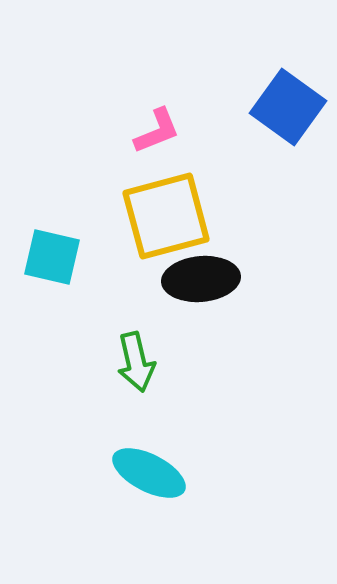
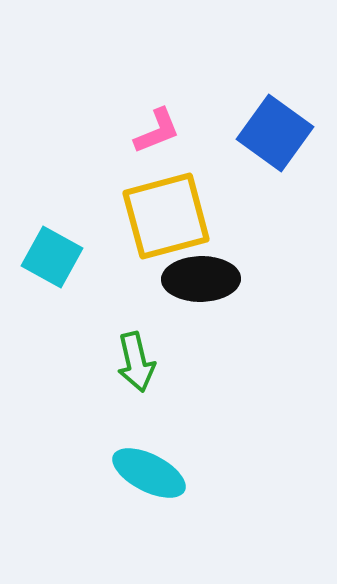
blue square: moved 13 px left, 26 px down
cyan square: rotated 16 degrees clockwise
black ellipse: rotated 4 degrees clockwise
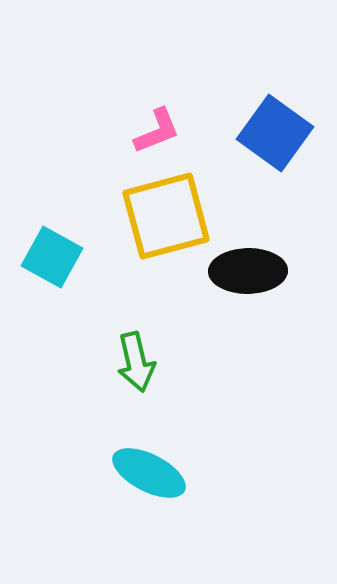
black ellipse: moved 47 px right, 8 px up
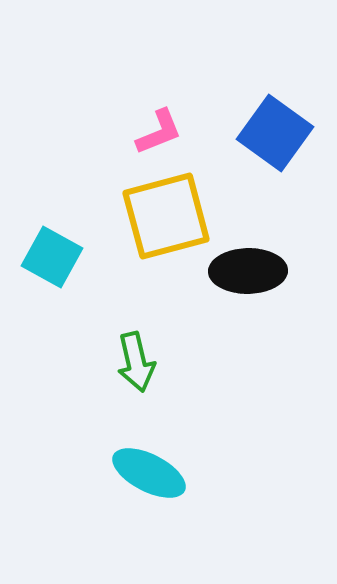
pink L-shape: moved 2 px right, 1 px down
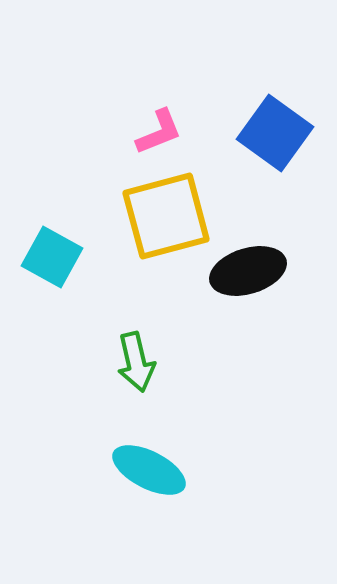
black ellipse: rotated 16 degrees counterclockwise
cyan ellipse: moved 3 px up
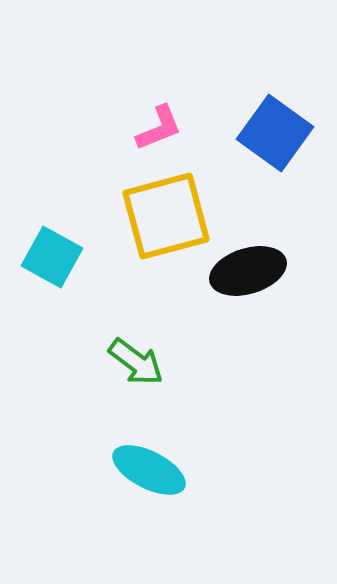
pink L-shape: moved 4 px up
green arrow: rotated 40 degrees counterclockwise
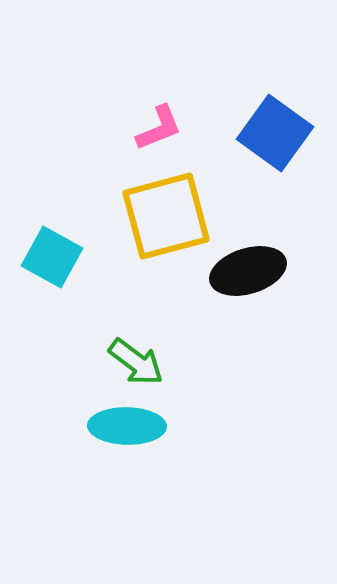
cyan ellipse: moved 22 px left, 44 px up; rotated 26 degrees counterclockwise
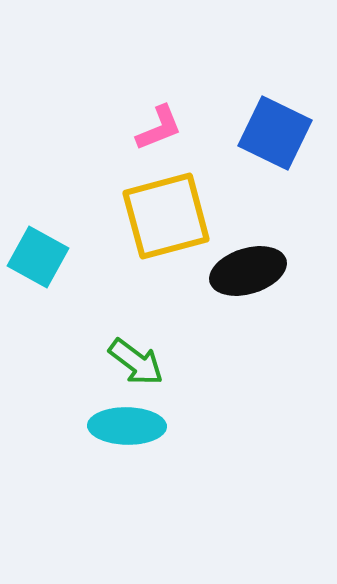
blue square: rotated 10 degrees counterclockwise
cyan square: moved 14 px left
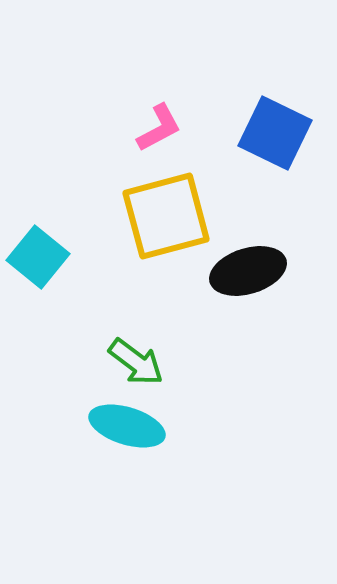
pink L-shape: rotated 6 degrees counterclockwise
cyan square: rotated 10 degrees clockwise
cyan ellipse: rotated 16 degrees clockwise
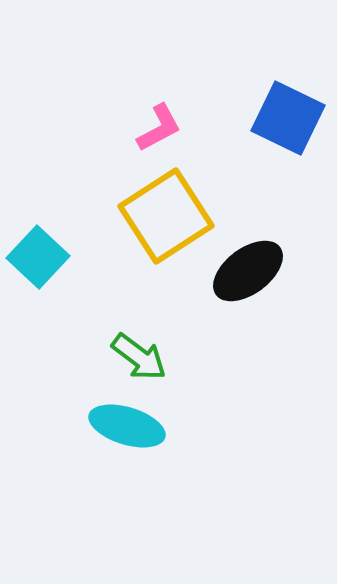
blue square: moved 13 px right, 15 px up
yellow square: rotated 18 degrees counterclockwise
cyan square: rotated 4 degrees clockwise
black ellipse: rotated 20 degrees counterclockwise
green arrow: moved 3 px right, 5 px up
